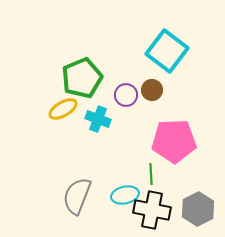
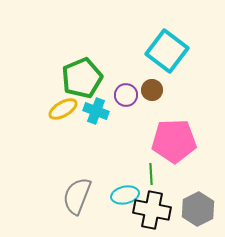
cyan cross: moved 2 px left, 8 px up
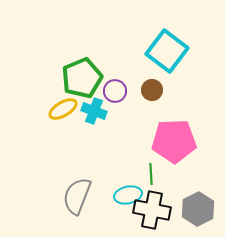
purple circle: moved 11 px left, 4 px up
cyan cross: moved 2 px left
cyan ellipse: moved 3 px right
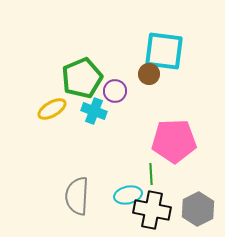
cyan square: moved 3 px left; rotated 30 degrees counterclockwise
brown circle: moved 3 px left, 16 px up
yellow ellipse: moved 11 px left
gray semicircle: rotated 18 degrees counterclockwise
